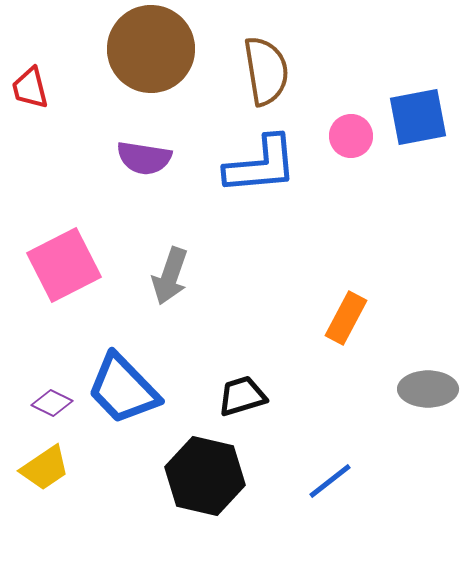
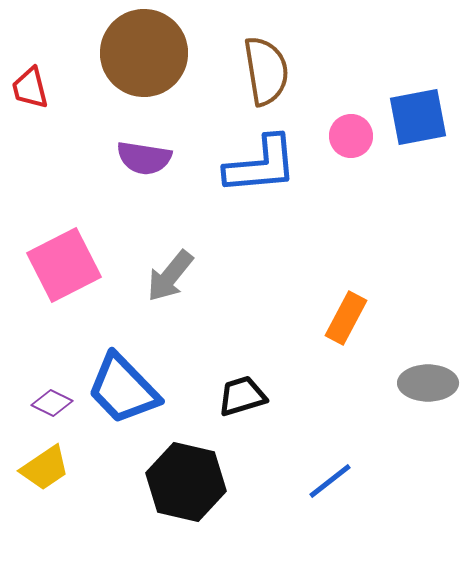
brown circle: moved 7 px left, 4 px down
gray arrow: rotated 20 degrees clockwise
gray ellipse: moved 6 px up
black hexagon: moved 19 px left, 6 px down
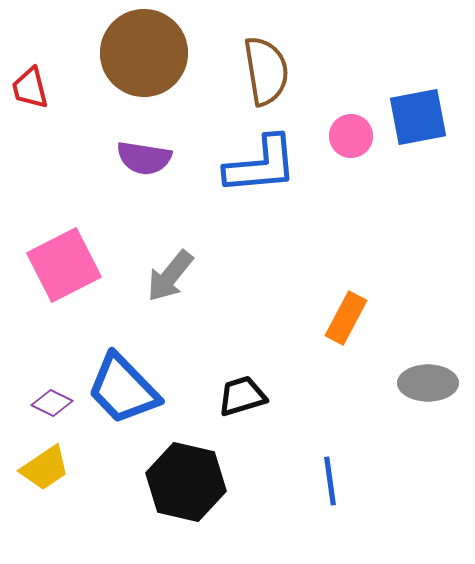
blue line: rotated 60 degrees counterclockwise
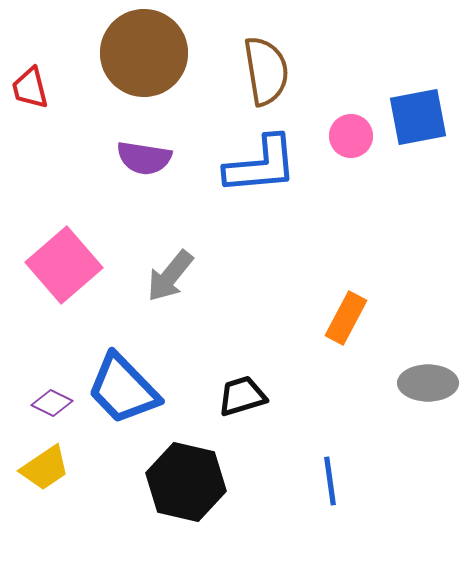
pink square: rotated 14 degrees counterclockwise
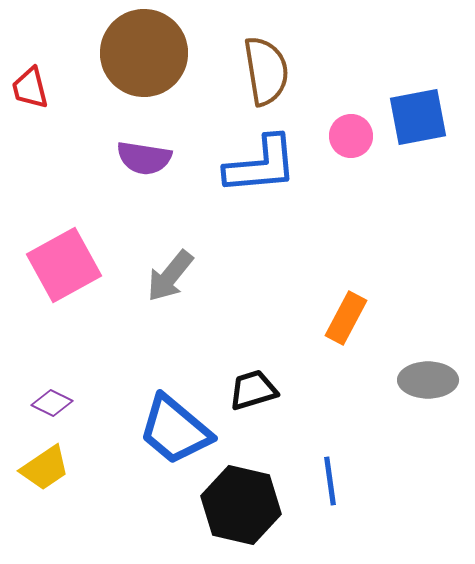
pink square: rotated 12 degrees clockwise
gray ellipse: moved 3 px up
blue trapezoid: moved 52 px right, 41 px down; rotated 6 degrees counterclockwise
black trapezoid: moved 11 px right, 6 px up
black hexagon: moved 55 px right, 23 px down
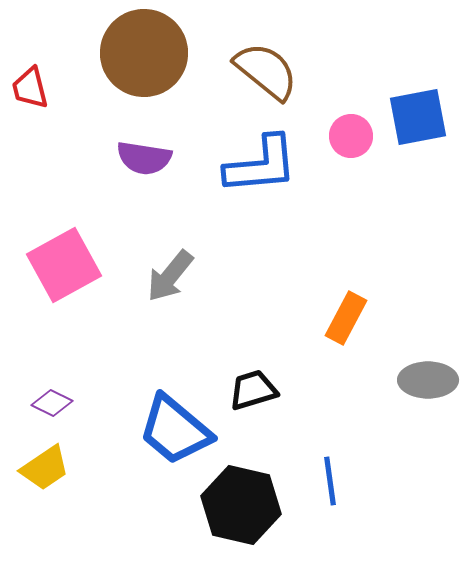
brown semicircle: rotated 42 degrees counterclockwise
